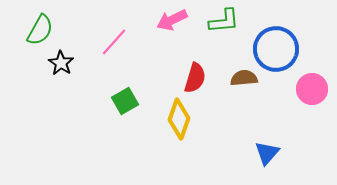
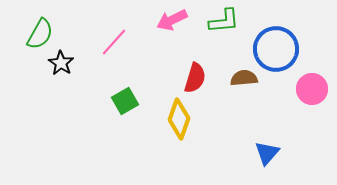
green semicircle: moved 4 px down
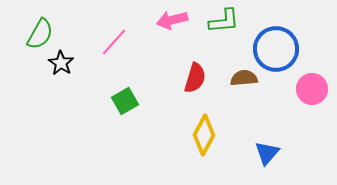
pink arrow: rotated 12 degrees clockwise
yellow diamond: moved 25 px right, 16 px down; rotated 9 degrees clockwise
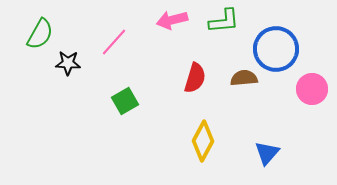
black star: moved 7 px right; rotated 30 degrees counterclockwise
yellow diamond: moved 1 px left, 6 px down
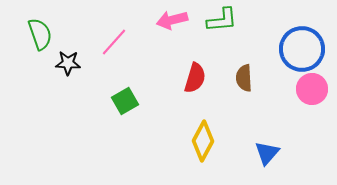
green L-shape: moved 2 px left, 1 px up
green semicircle: rotated 48 degrees counterclockwise
blue circle: moved 26 px right
brown semicircle: rotated 88 degrees counterclockwise
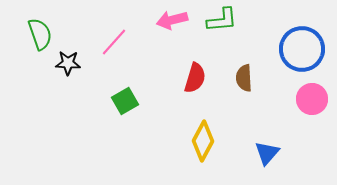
pink circle: moved 10 px down
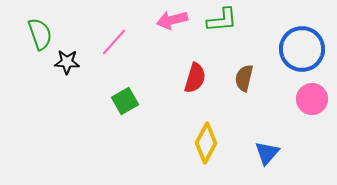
black star: moved 1 px left, 1 px up
brown semicircle: rotated 16 degrees clockwise
yellow diamond: moved 3 px right, 2 px down
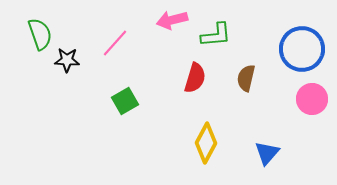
green L-shape: moved 6 px left, 15 px down
pink line: moved 1 px right, 1 px down
black star: moved 2 px up
brown semicircle: moved 2 px right
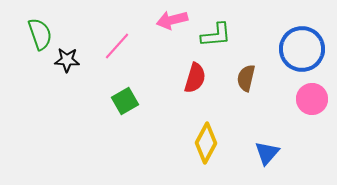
pink line: moved 2 px right, 3 px down
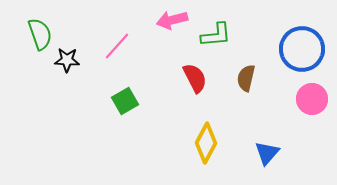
red semicircle: rotated 44 degrees counterclockwise
